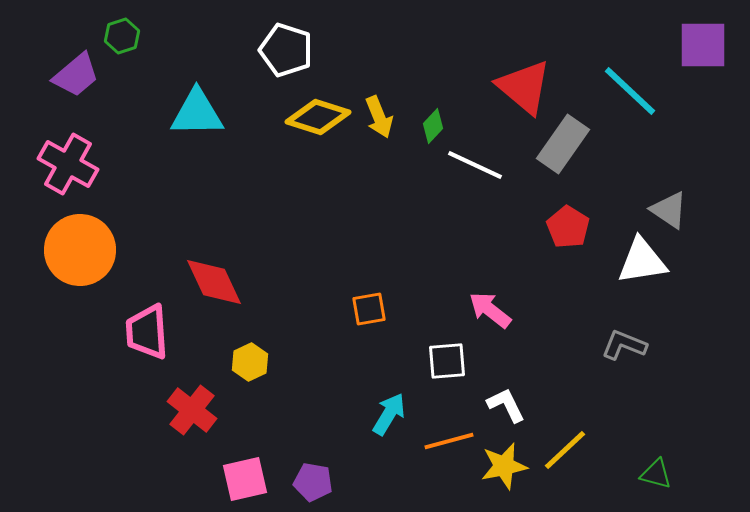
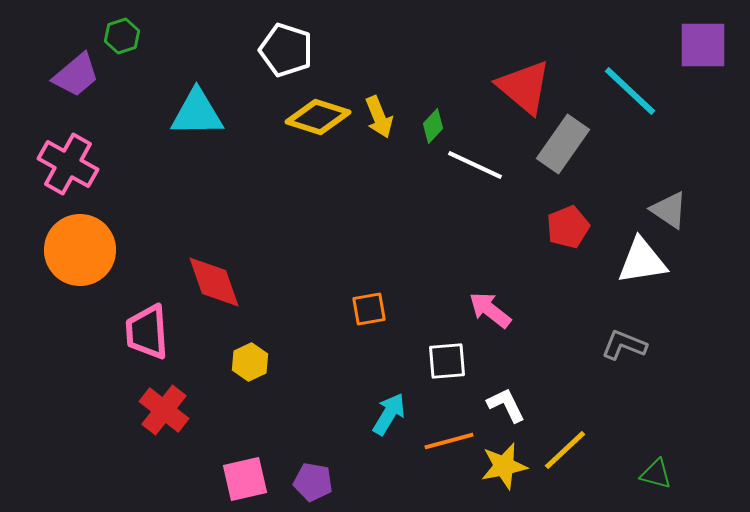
red pentagon: rotated 18 degrees clockwise
red diamond: rotated 6 degrees clockwise
red cross: moved 28 px left
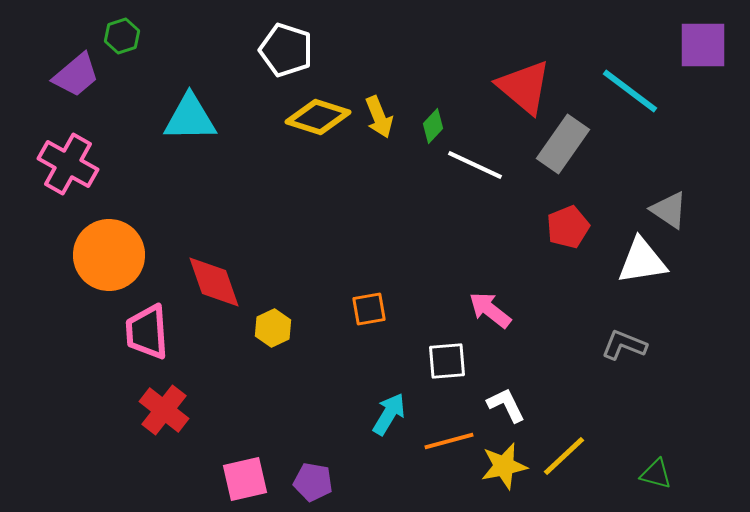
cyan line: rotated 6 degrees counterclockwise
cyan triangle: moved 7 px left, 5 px down
orange circle: moved 29 px right, 5 px down
yellow hexagon: moved 23 px right, 34 px up
yellow line: moved 1 px left, 6 px down
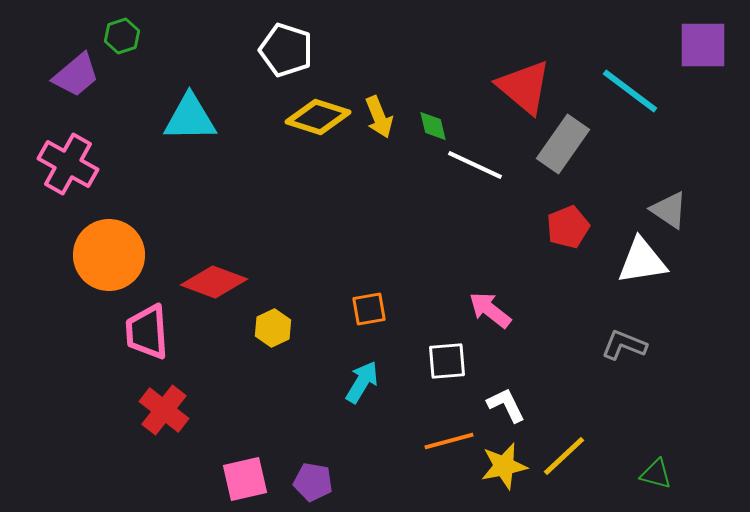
green diamond: rotated 56 degrees counterclockwise
red diamond: rotated 50 degrees counterclockwise
cyan arrow: moved 27 px left, 32 px up
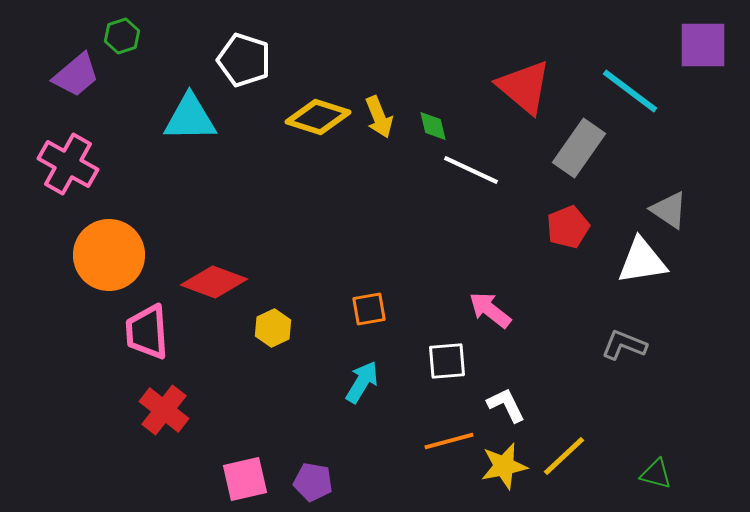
white pentagon: moved 42 px left, 10 px down
gray rectangle: moved 16 px right, 4 px down
white line: moved 4 px left, 5 px down
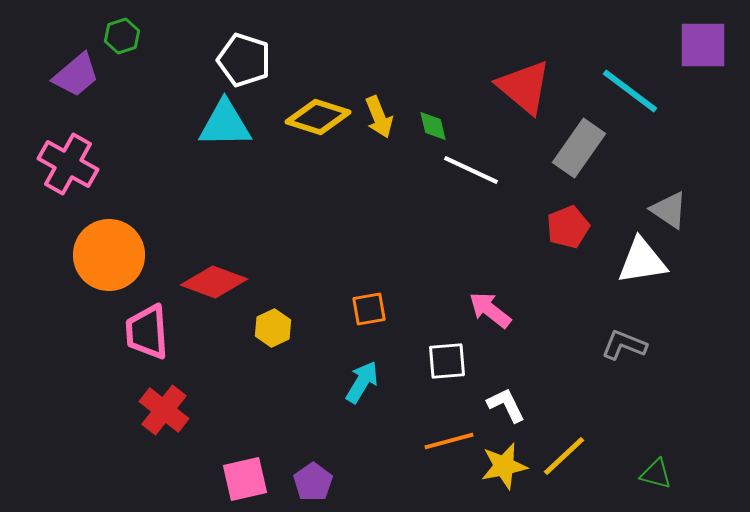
cyan triangle: moved 35 px right, 6 px down
purple pentagon: rotated 27 degrees clockwise
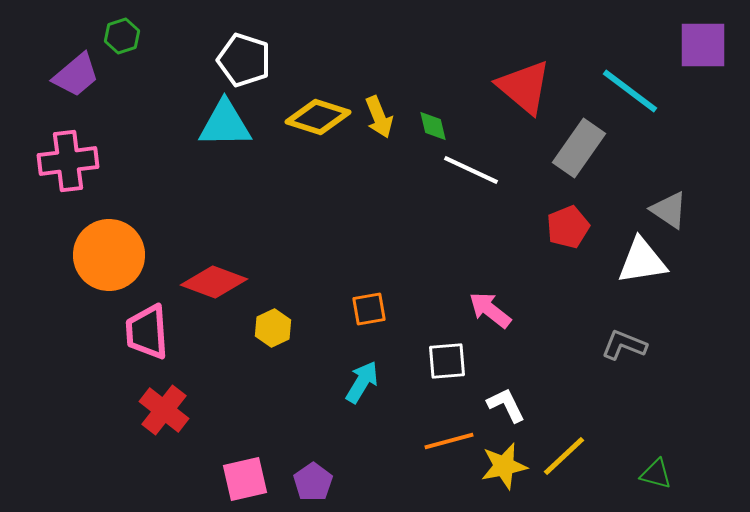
pink cross: moved 3 px up; rotated 36 degrees counterclockwise
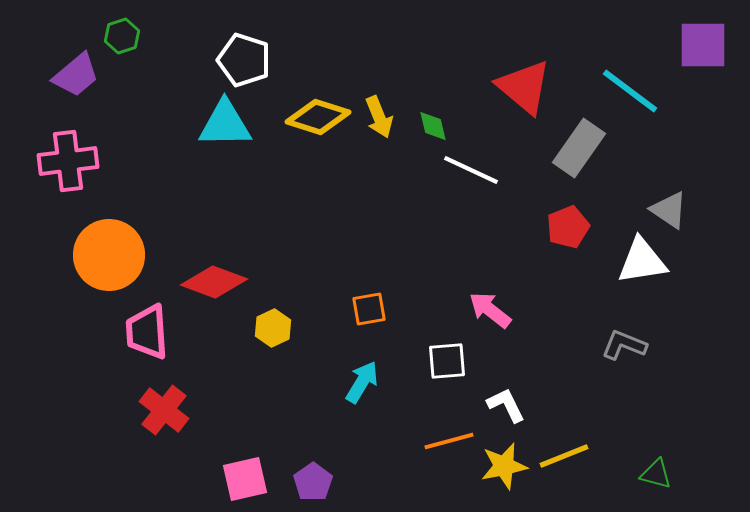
yellow line: rotated 21 degrees clockwise
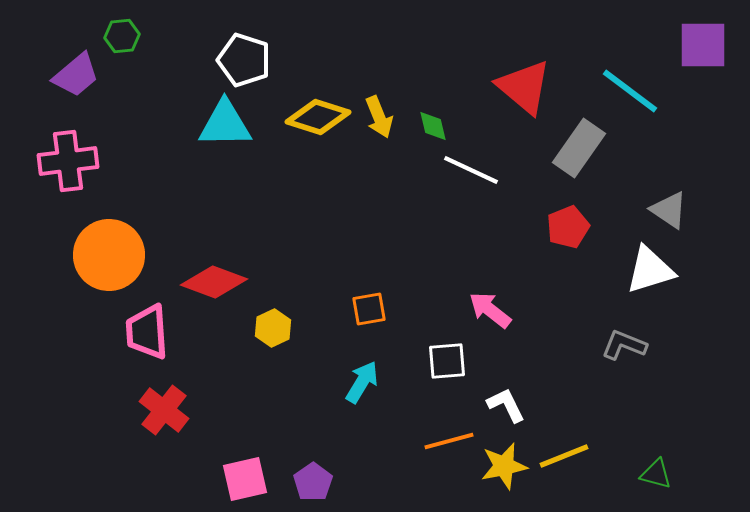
green hexagon: rotated 12 degrees clockwise
white triangle: moved 8 px right, 9 px down; rotated 8 degrees counterclockwise
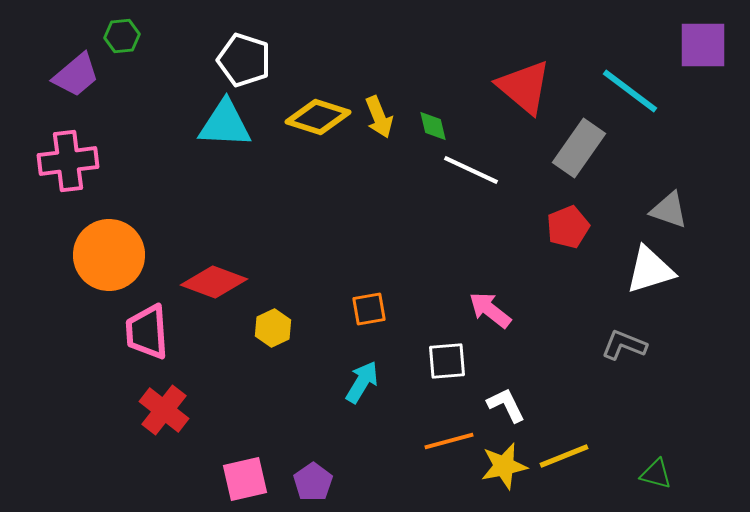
cyan triangle: rotated 4 degrees clockwise
gray triangle: rotated 15 degrees counterclockwise
